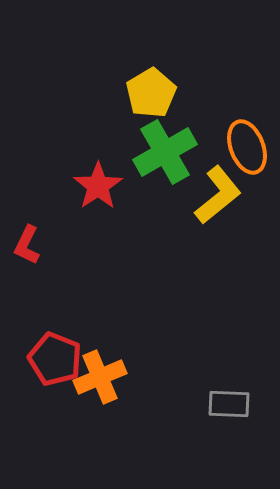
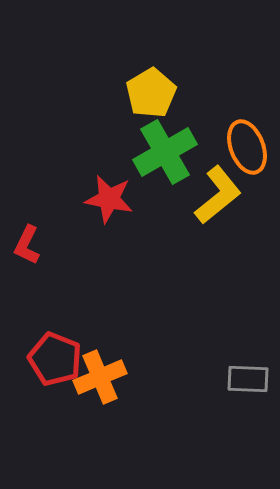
red star: moved 11 px right, 13 px down; rotated 27 degrees counterclockwise
gray rectangle: moved 19 px right, 25 px up
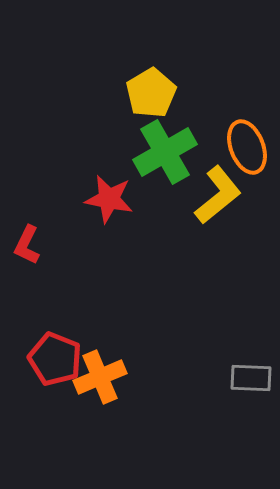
gray rectangle: moved 3 px right, 1 px up
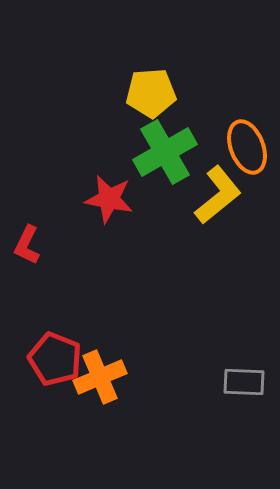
yellow pentagon: rotated 27 degrees clockwise
gray rectangle: moved 7 px left, 4 px down
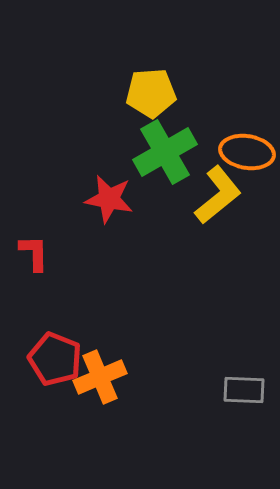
orange ellipse: moved 5 px down; rotated 60 degrees counterclockwise
red L-shape: moved 7 px right, 8 px down; rotated 153 degrees clockwise
gray rectangle: moved 8 px down
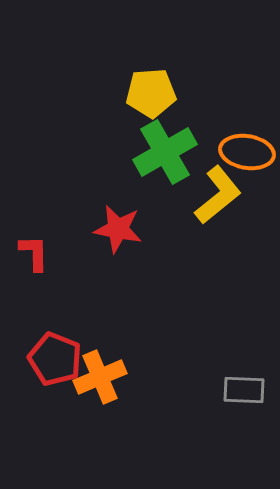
red star: moved 9 px right, 30 px down
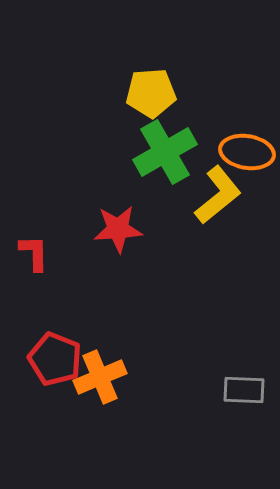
red star: rotated 15 degrees counterclockwise
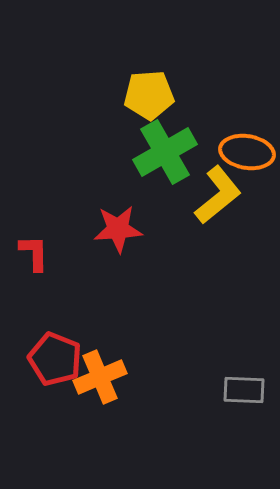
yellow pentagon: moved 2 px left, 2 px down
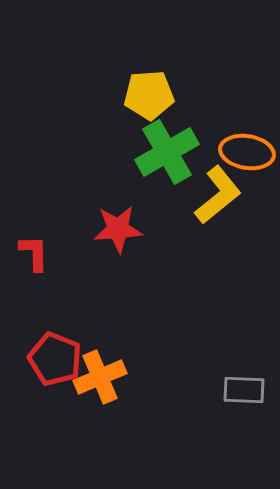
green cross: moved 2 px right
